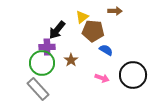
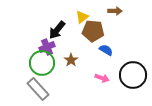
purple cross: rotated 21 degrees counterclockwise
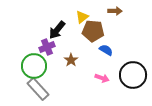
green circle: moved 8 px left, 3 px down
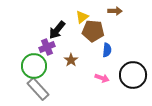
blue semicircle: moved 1 px right; rotated 64 degrees clockwise
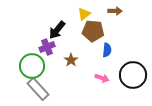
yellow triangle: moved 2 px right, 3 px up
green circle: moved 2 px left
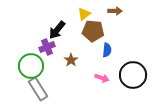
green circle: moved 1 px left
gray rectangle: rotated 10 degrees clockwise
